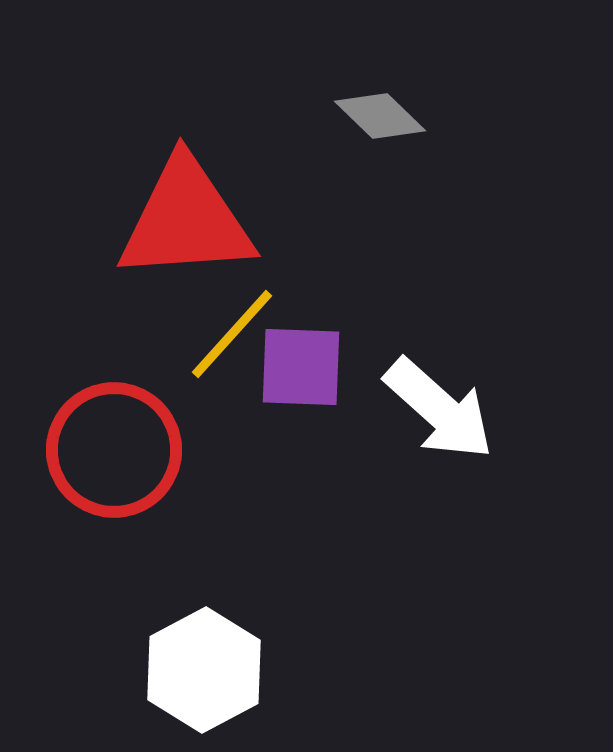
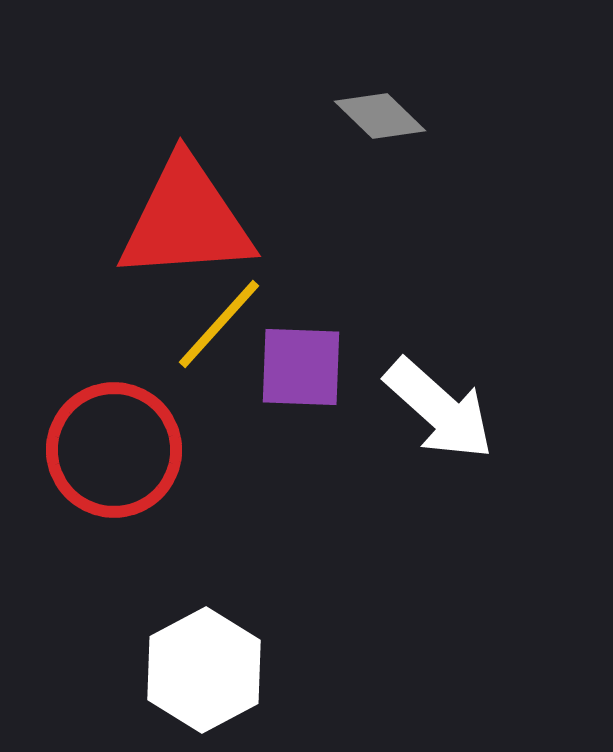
yellow line: moved 13 px left, 10 px up
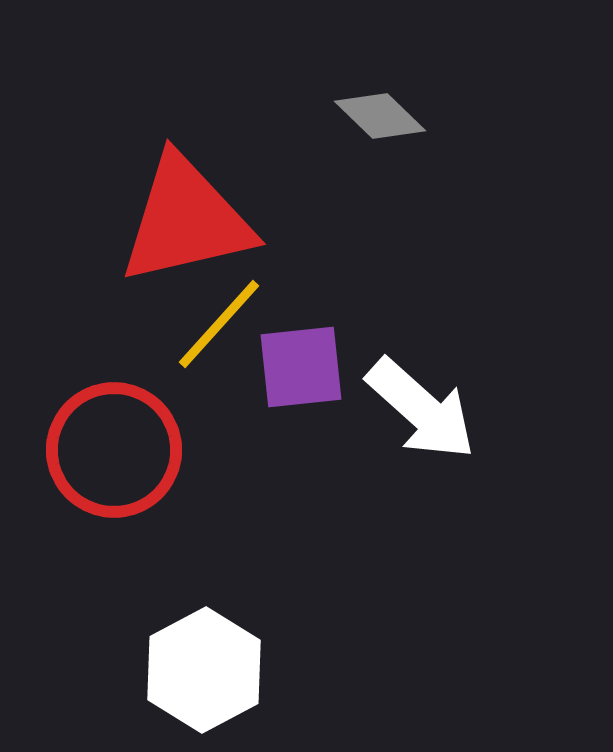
red triangle: rotated 9 degrees counterclockwise
purple square: rotated 8 degrees counterclockwise
white arrow: moved 18 px left
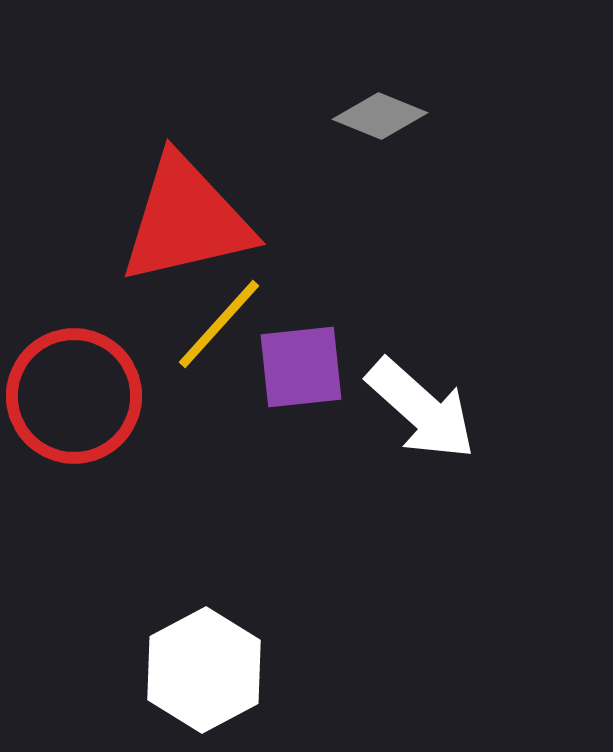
gray diamond: rotated 22 degrees counterclockwise
red circle: moved 40 px left, 54 px up
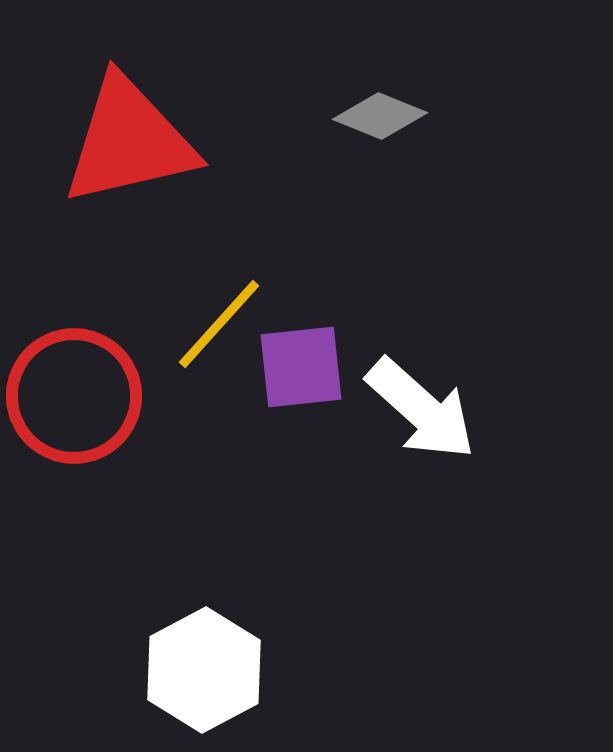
red triangle: moved 57 px left, 79 px up
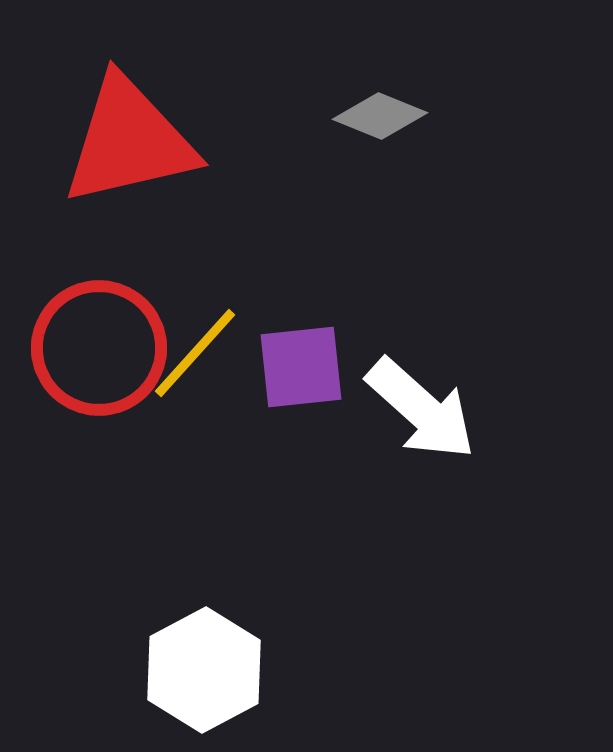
yellow line: moved 24 px left, 29 px down
red circle: moved 25 px right, 48 px up
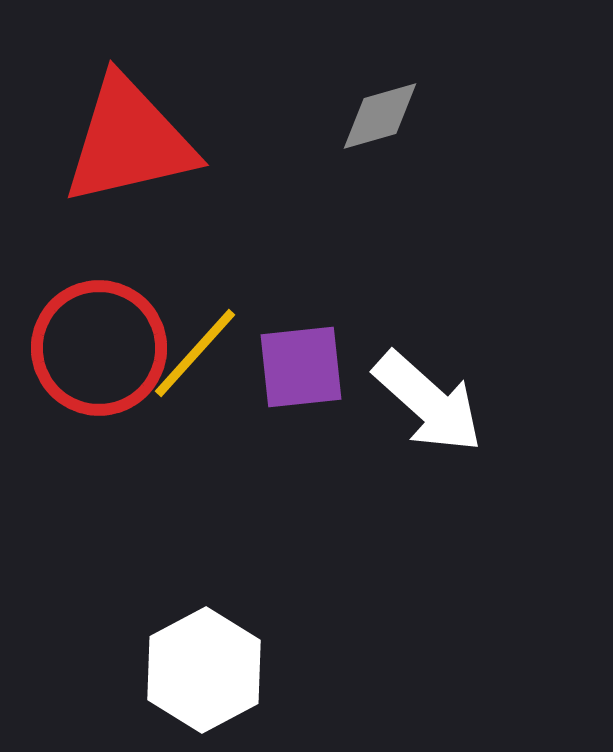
gray diamond: rotated 38 degrees counterclockwise
white arrow: moved 7 px right, 7 px up
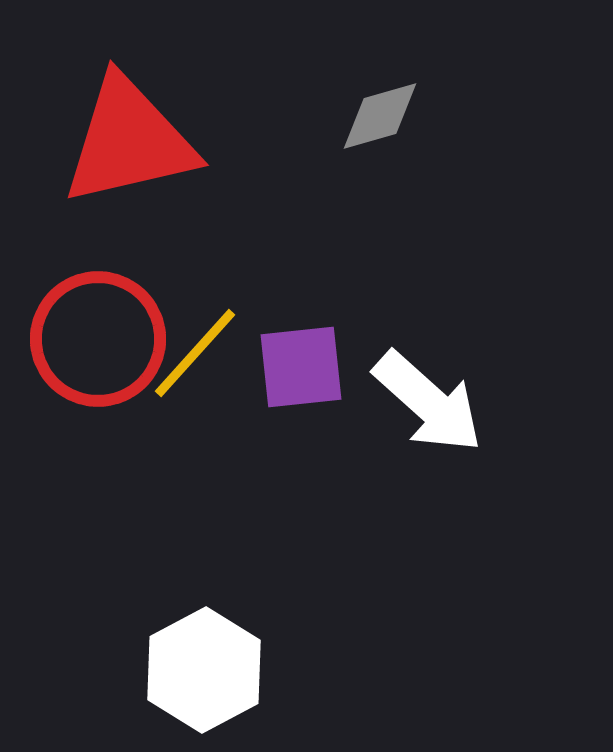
red circle: moved 1 px left, 9 px up
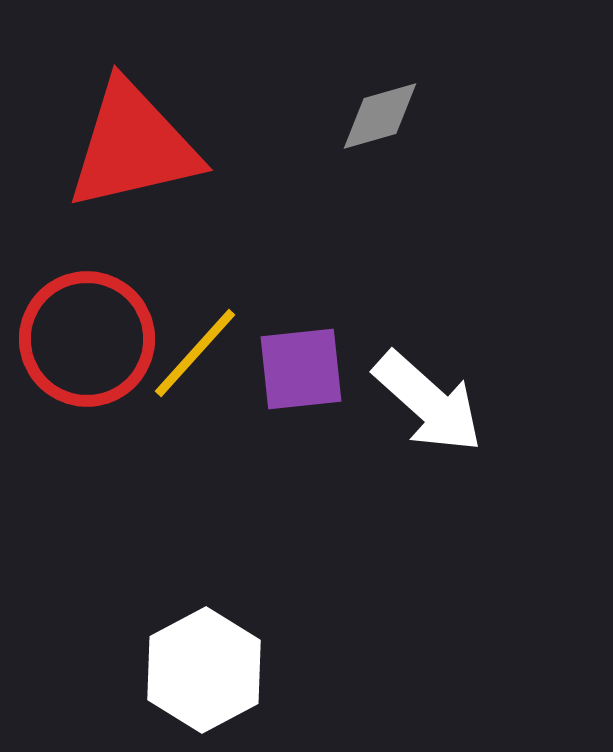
red triangle: moved 4 px right, 5 px down
red circle: moved 11 px left
purple square: moved 2 px down
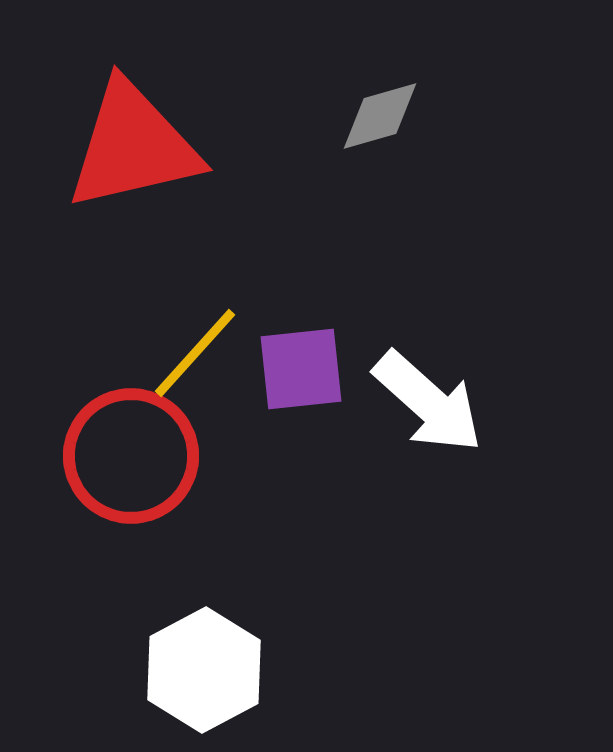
red circle: moved 44 px right, 117 px down
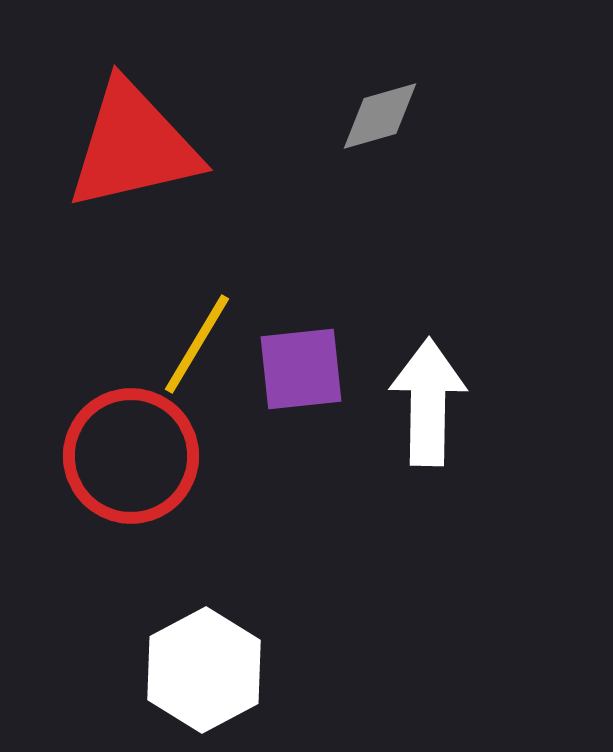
yellow line: moved 2 px right, 9 px up; rotated 11 degrees counterclockwise
white arrow: rotated 131 degrees counterclockwise
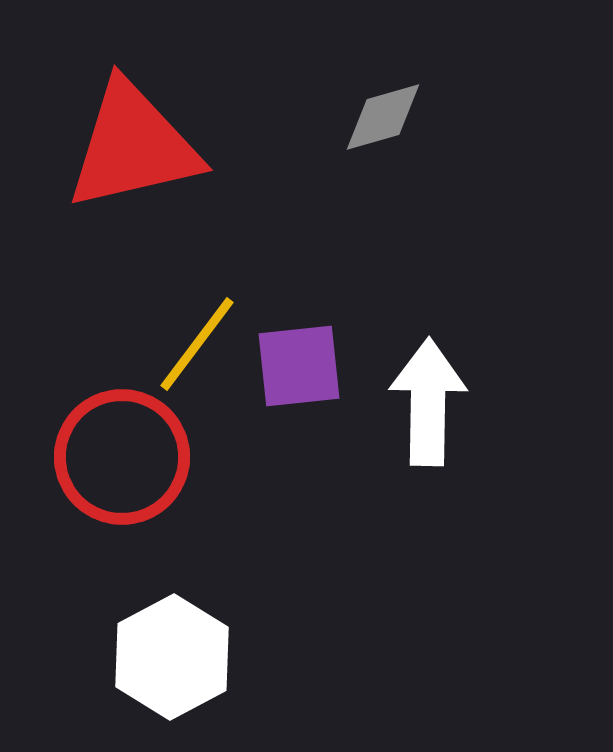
gray diamond: moved 3 px right, 1 px down
yellow line: rotated 6 degrees clockwise
purple square: moved 2 px left, 3 px up
red circle: moved 9 px left, 1 px down
white hexagon: moved 32 px left, 13 px up
